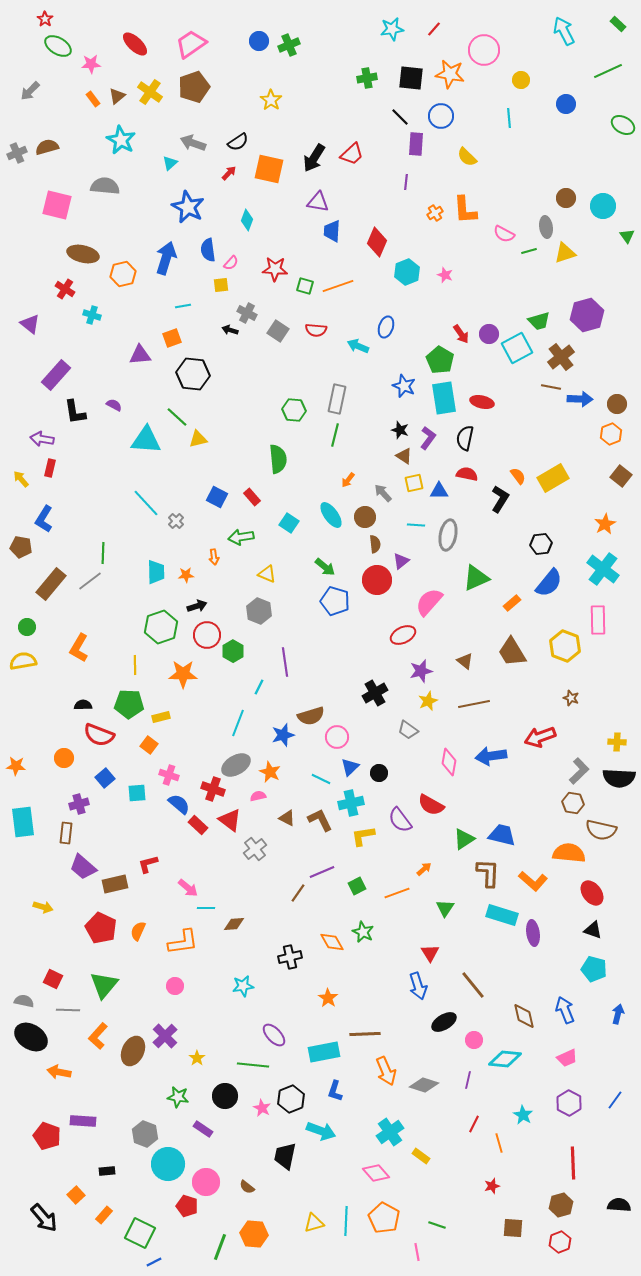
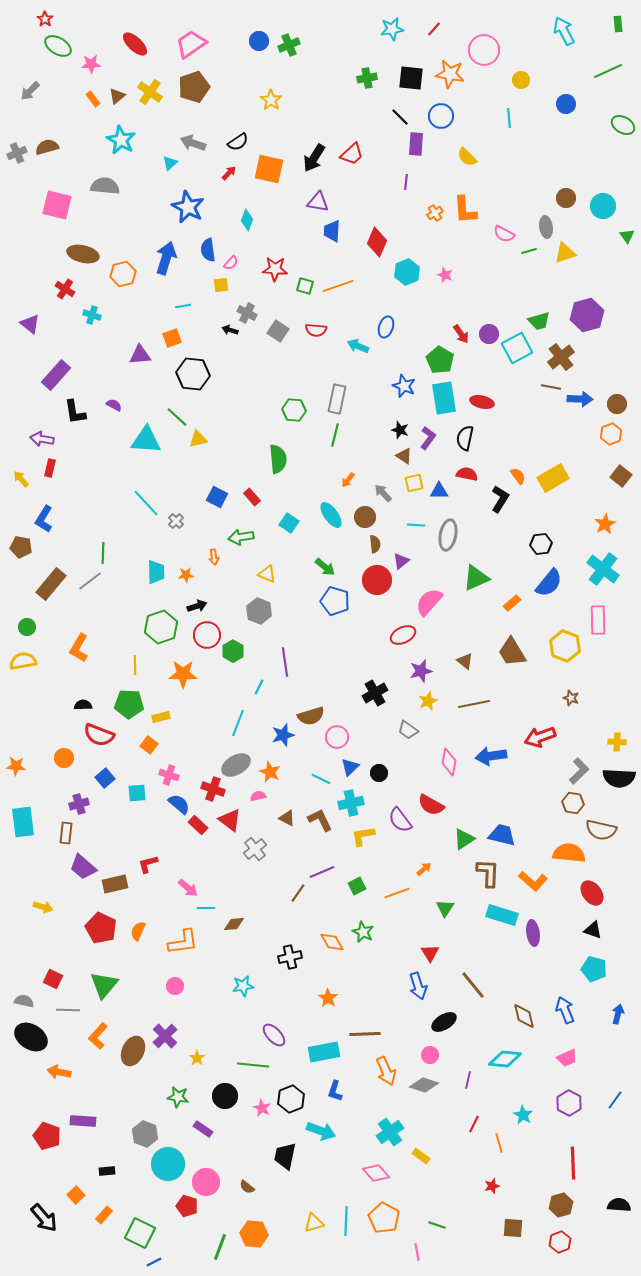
green rectangle at (618, 24): rotated 42 degrees clockwise
pink circle at (474, 1040): moved 44 px left, 15 px down
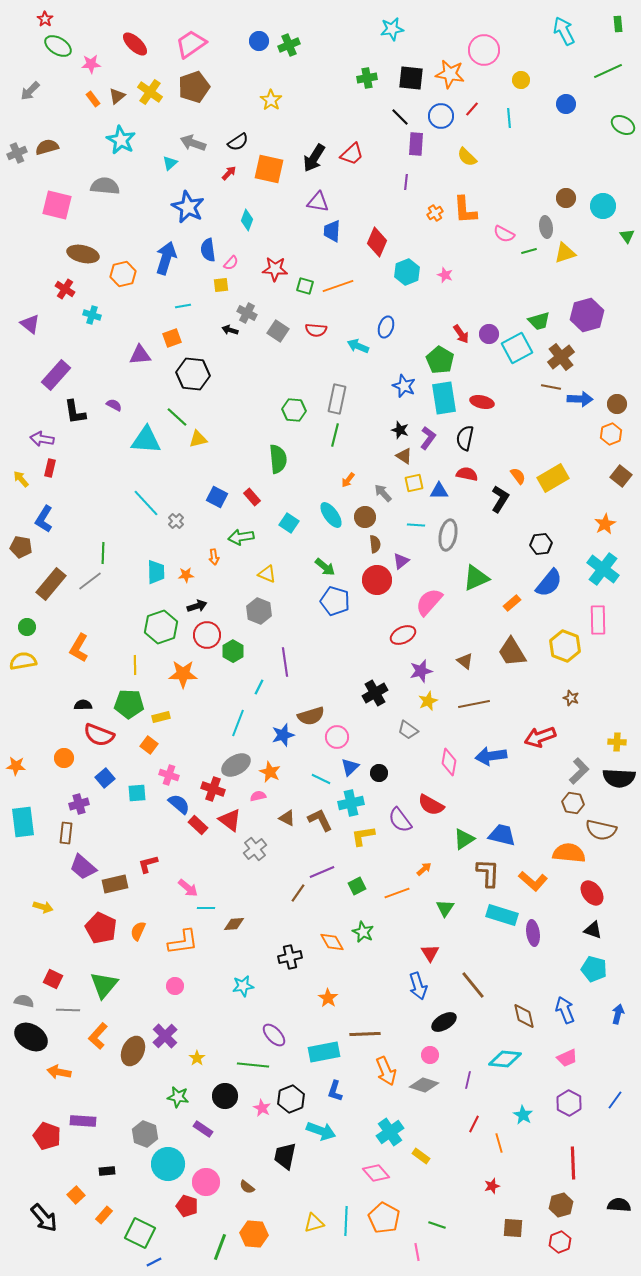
red line at (434, 29): moved 38 px right, 80 px down
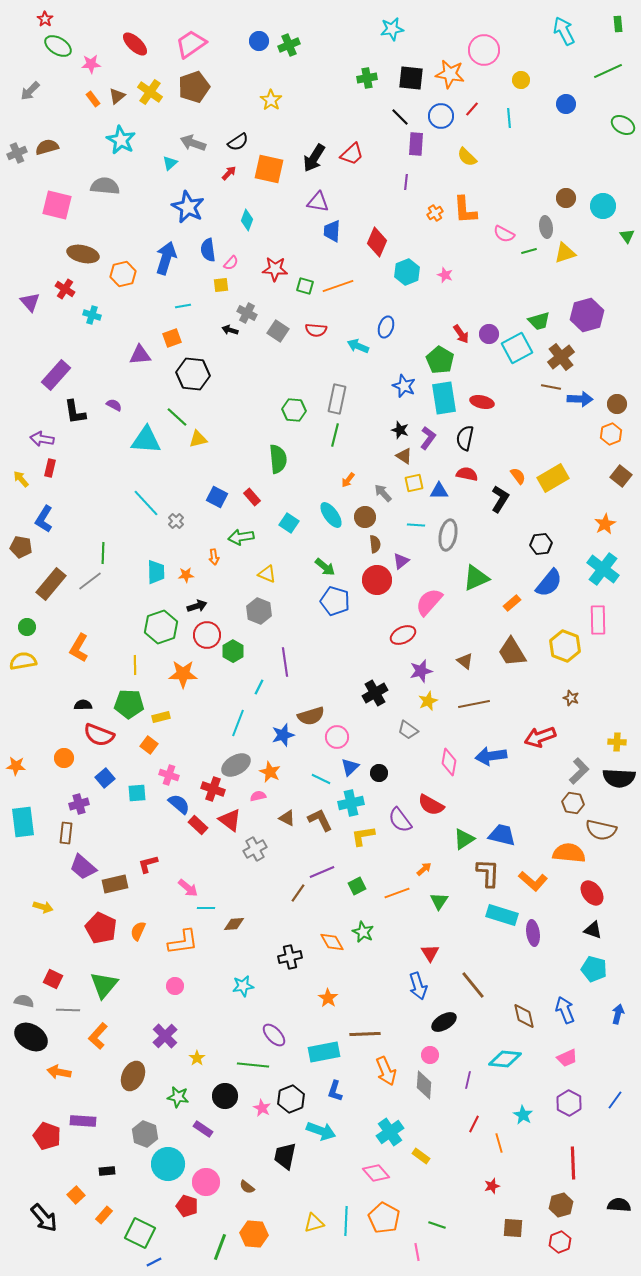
purple triangle at (30, 324): moved 22 px up; rotated 10 degrees clockwise
gray cross at (255, 849): rotated 10 degrees clockwise
green triangle at (445, 908): moved 6 px left, 7 px up
brown ellipse at (133, 1051): moved 25 px down
gray diamond at (424, 1085): rotated 76 degrees clockwise
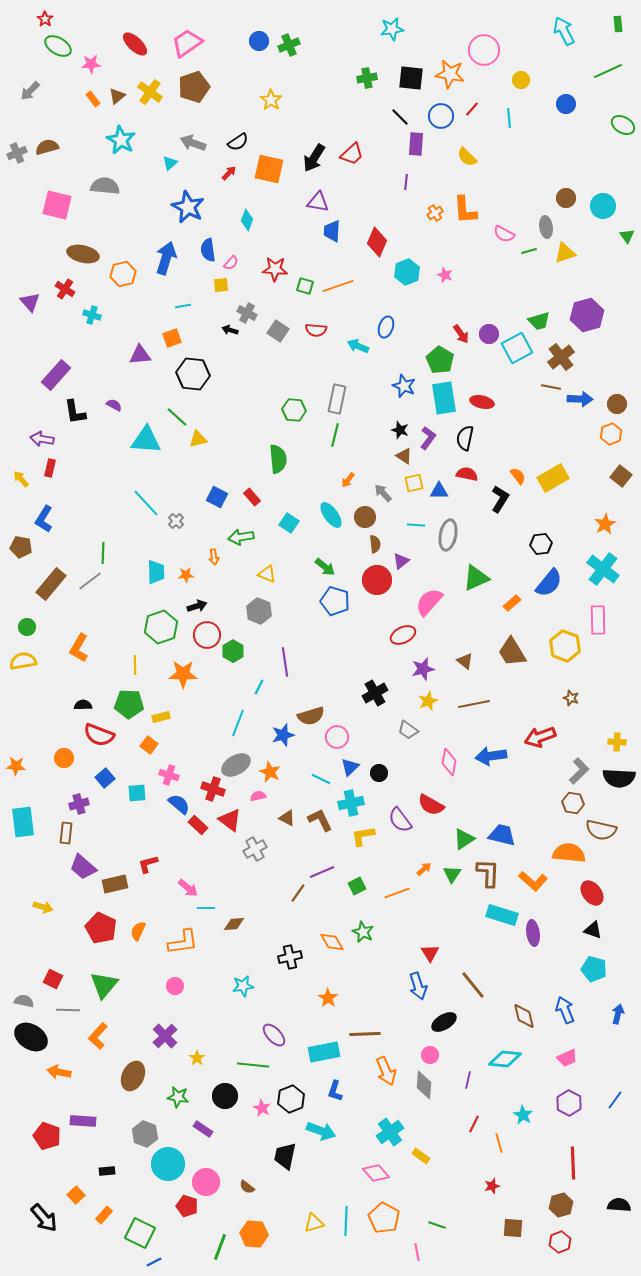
pink trapezoid at (191, 44): moved 4 px left, 1 px up
purple star at (421, 671): moved 2 px right, 2 px up
green triangle at (439, 901): moved 13 px right, 27 px up
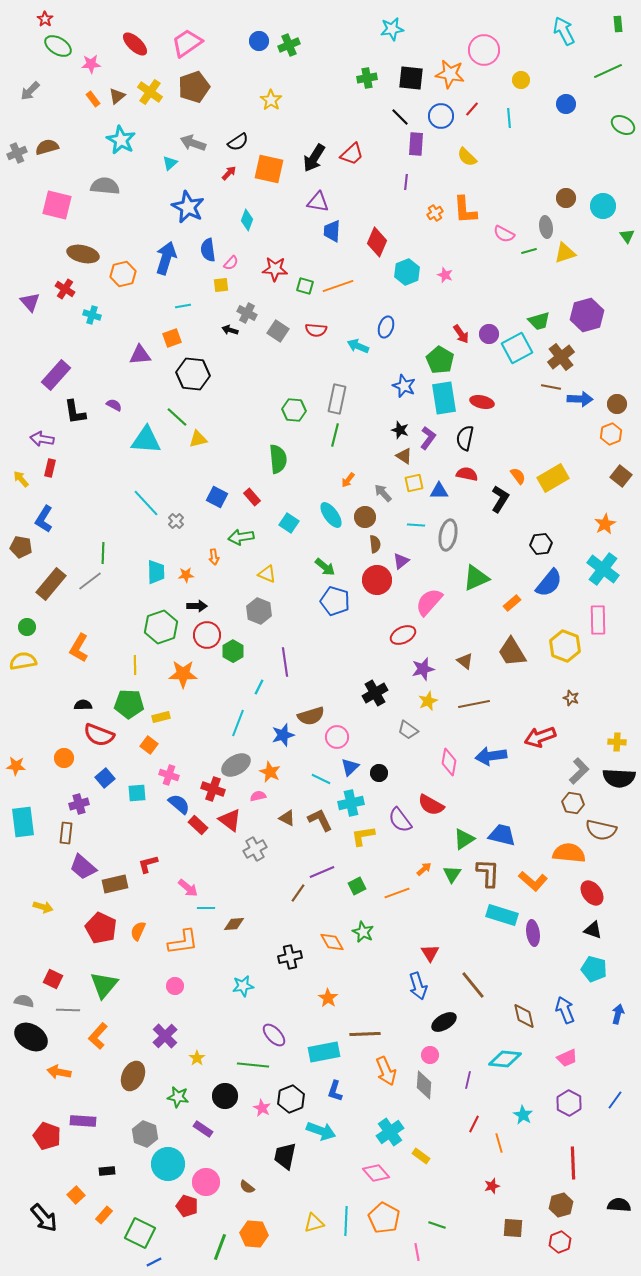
black arrow at (197, 606): rotated 18 degrees clockwise
